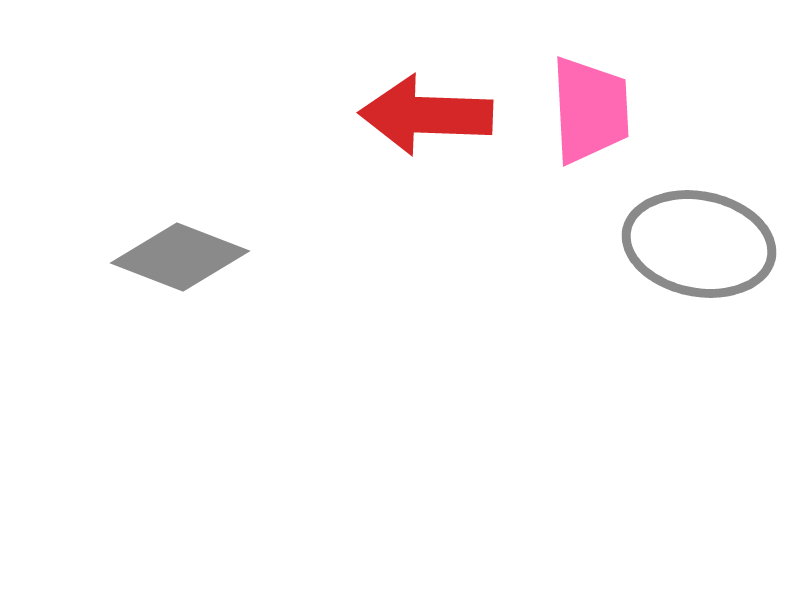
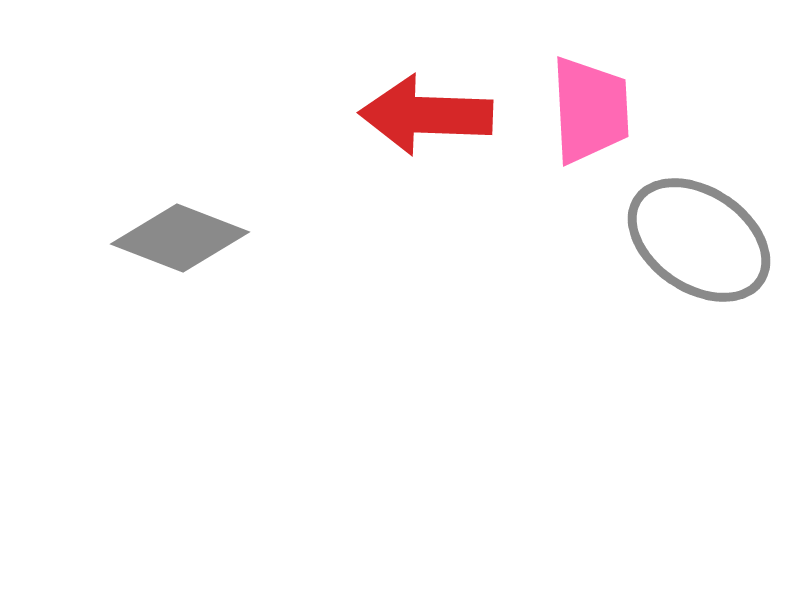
gray ellipse: moved 4 px up; rotated 23 degrees clockwise
gray diamond: moved 19 px up
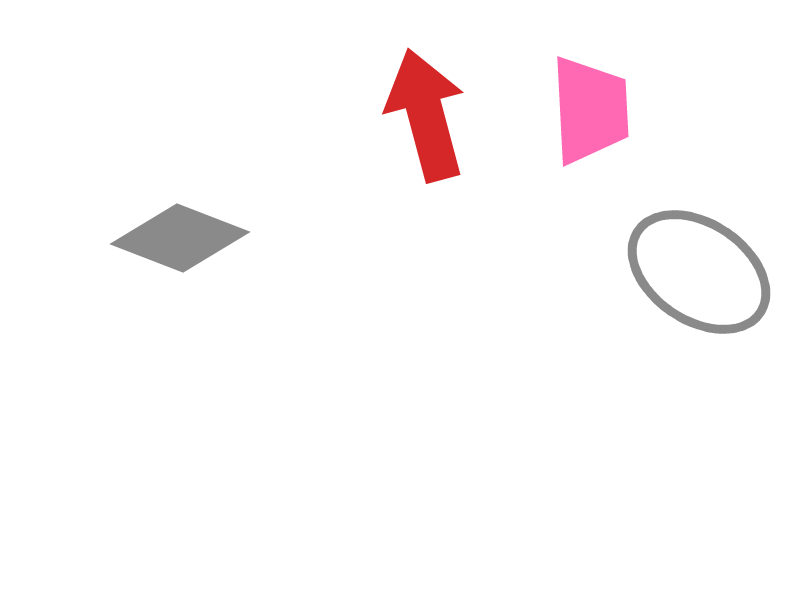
red arrow: rotated 73 degrees clockwise
gray ellipse: moved 32 px down
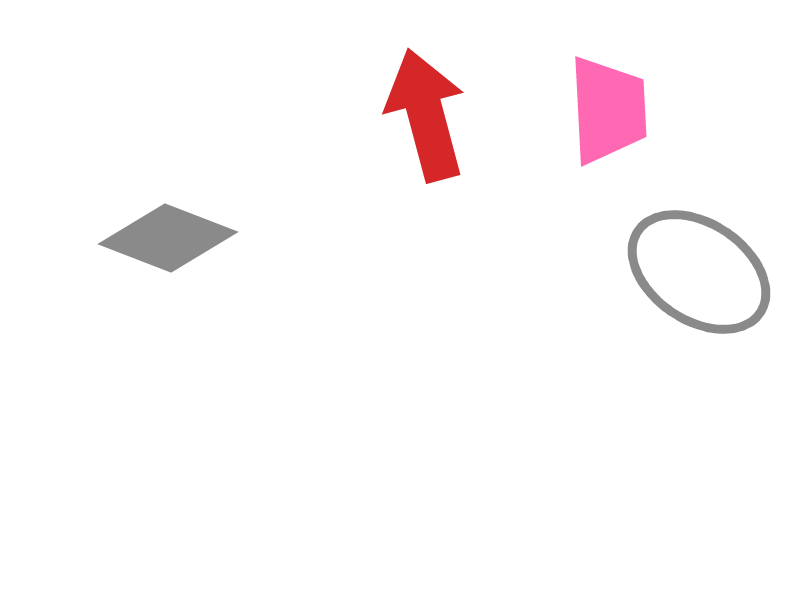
pink trapezoid: moved 18 px right
gray diamond: moved 12 px left
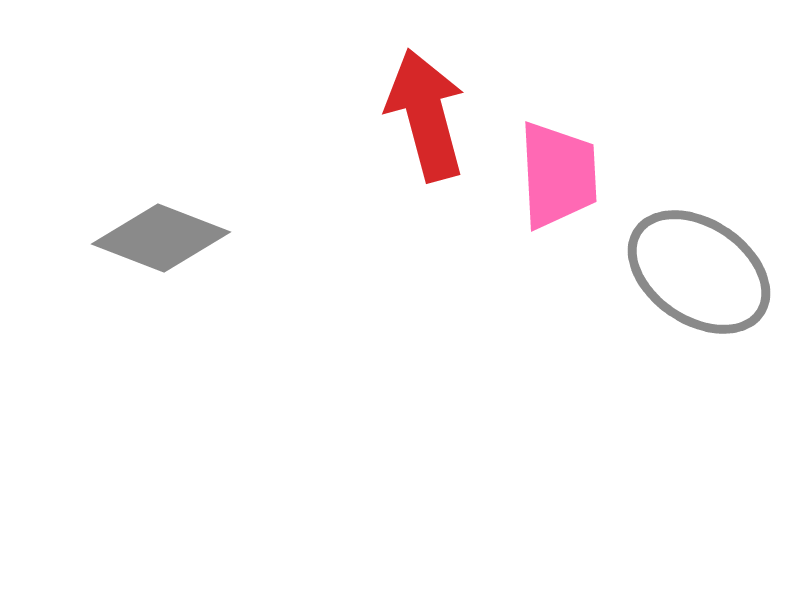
pink trapezoid: moved 50 px left, 65 px down
gray diamond: moved 7 px left
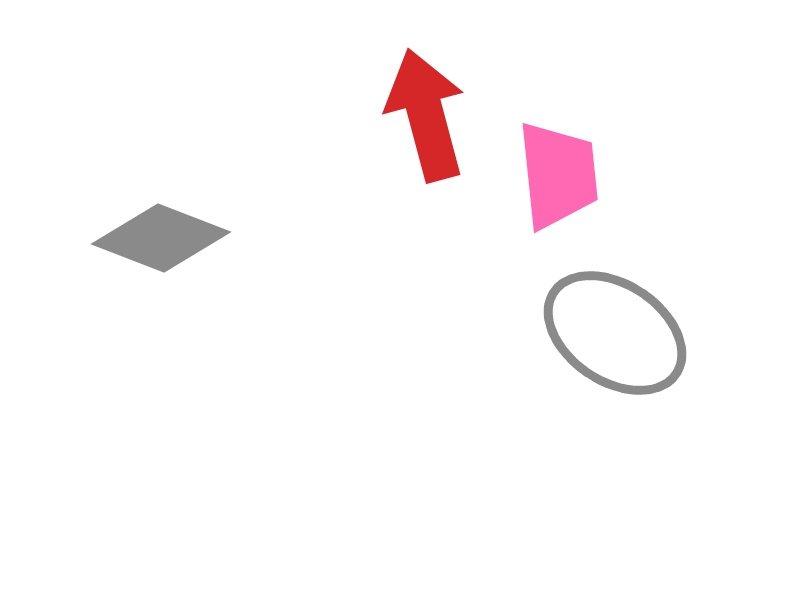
pink trapezoid: rotated 3 degrees counterclockwise
gray ellipse: moved 84 px left, 61 px down
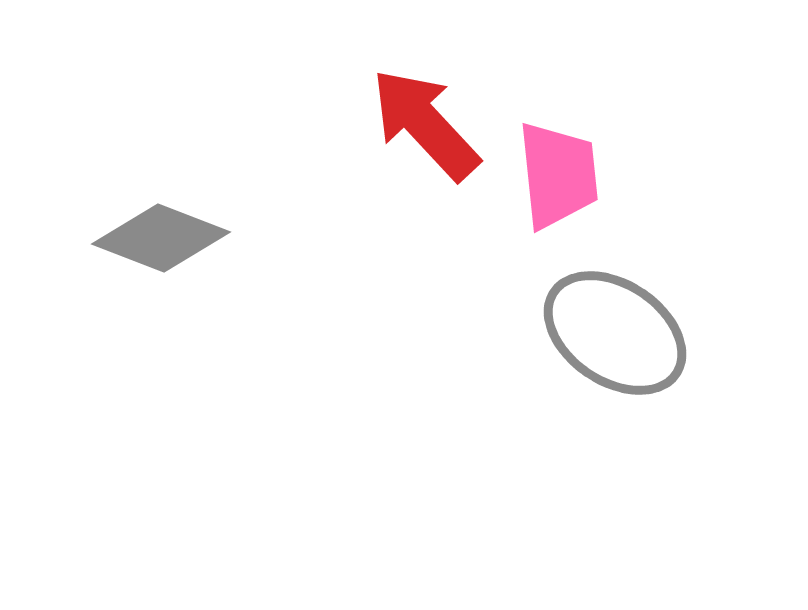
red arrow: moved 1 px left, 9 px down; rotated 28 degrees counterclockwise
